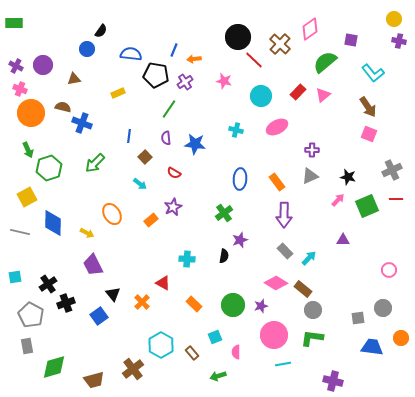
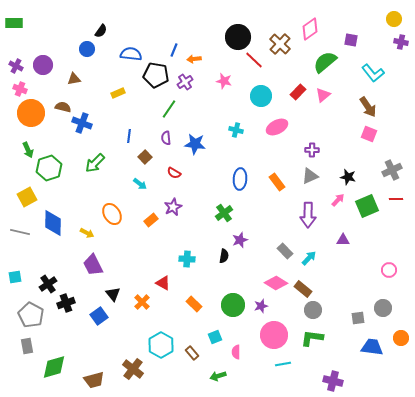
purple cross at (399, 41): moved 2 px right, 1 px down
purple arrow at (284, 215): moved 24 px right
brown cross at (133, 369): rotated 15 degrees counterclockwise
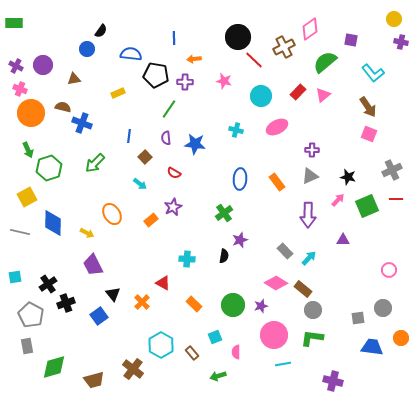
brown cross at (280, 44): moved 4 px right, 3 px down; rotated 20 degrees clockwise
blue line at (174, 50): moved 12 px up; rotated 24 degrees counterclockwise
purple cross at (185, 82): rotated 35 degrees clockwise
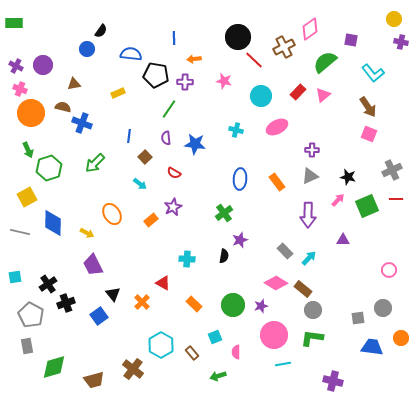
brown triangle at (74, 79): moved 5 px down
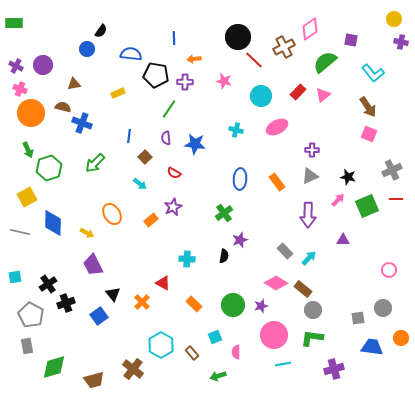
purple cross at (333, 381): moved 1 px right, 12 px up; rotated 30 degrees counterclockwise
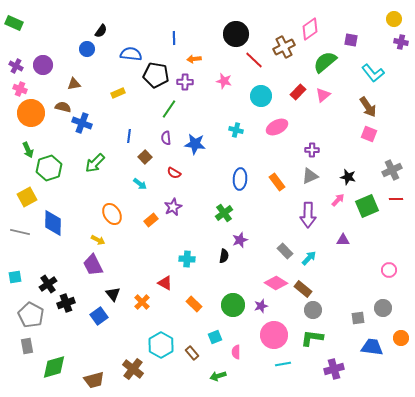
green rectangle at (14, 23): rotated 24 degrees clockwise
black circle at (238, 37): moved 2 px left, 3 px up
yellow arrow at (87, 233): moved 11 px right, 7 px down
red triangle at (163, 283): moved 2 px right
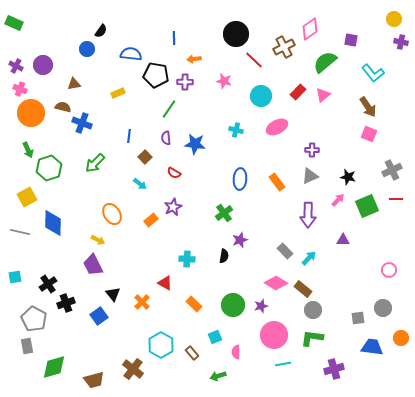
gray pentagon at (31, 315): moved 3 px right, 4 px down
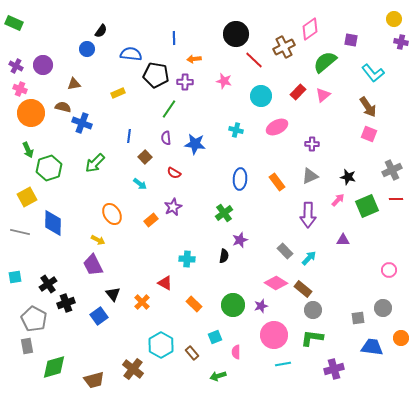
purple cross at (312, 150): moved 6 px up
